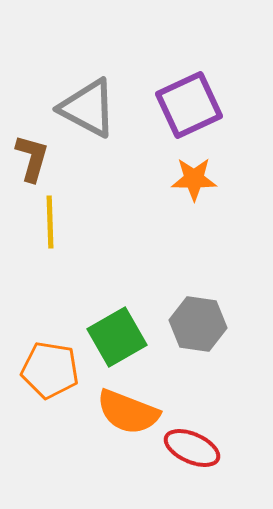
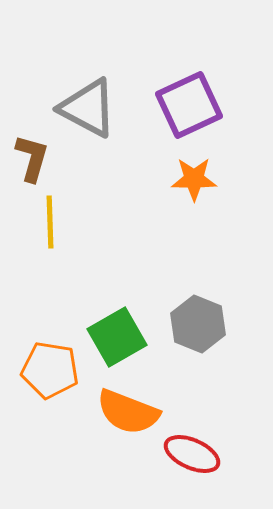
gray hexagon: rotated 14 degrees clockwise
red ellipse: moved 6 px down
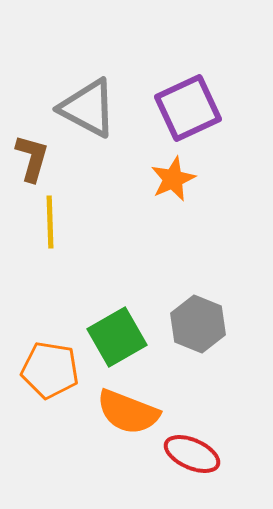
purple square: moved 1 px left, 3 px down
orange star: moved 21 px left; rotated 24 degrees counterclockwise
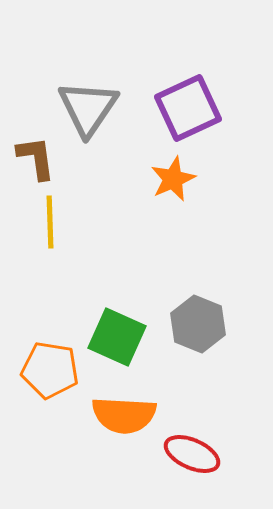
gray triangle: rotated 36 degrees clockwise
brown L-shape: moved 4 px right; rotated 24 degrees counterclockwise
green square: rotated 36 degrees counterclockwise
orange semicircle: moved 4 px left, 3 px down; rotated 18 degrees counterclockwise
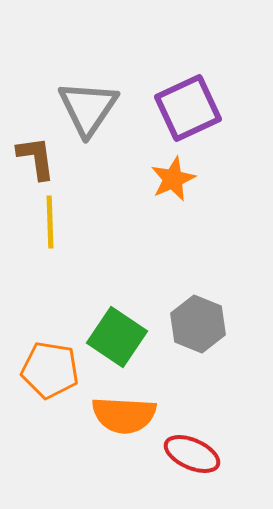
green square: rotated 10 degrees clockwise
